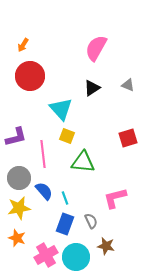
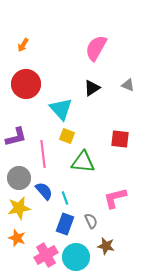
red circle: moved 4 px left, 8 px down
red square: moved 8 px left, 1 px down; rotated 24 degrees clockwise
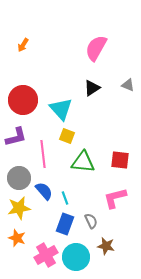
red circle: moved 3 px left, 16 px down
red square: moved 21 px down
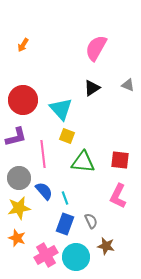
pink L-shape: moved 3 px right, 2 px up; rotated 50 degrees counterclockwise
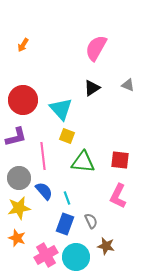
pink line: moved 2 px down
cyan line: moved 2 px right
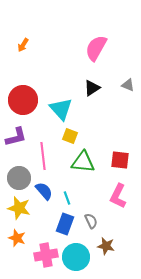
yellow square: moved 3 px right
yellow star: rotated 25 degrees clockwise
pink cross: rotated 20 degrees clockwise
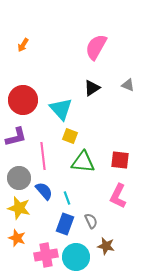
pink semicircle: moved 1 px up
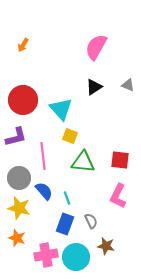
black triangle: moved 2 px right, 1 px up
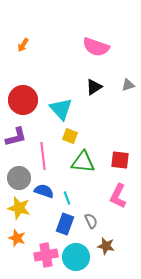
pink semicircle: rotated 100 degrees counterclockwise
gray triangle: rotated 40 degrees counterclockwise
blue semicircle: rotated 30 degrees counterclockwise
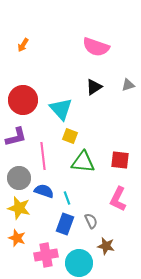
pink L-shape: moved 3 px down
cyan circle: moved 3 px right, 6 px down
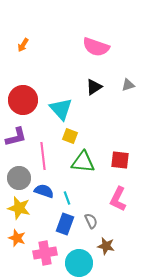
pink cross: moved 1 px left, 2 px up
